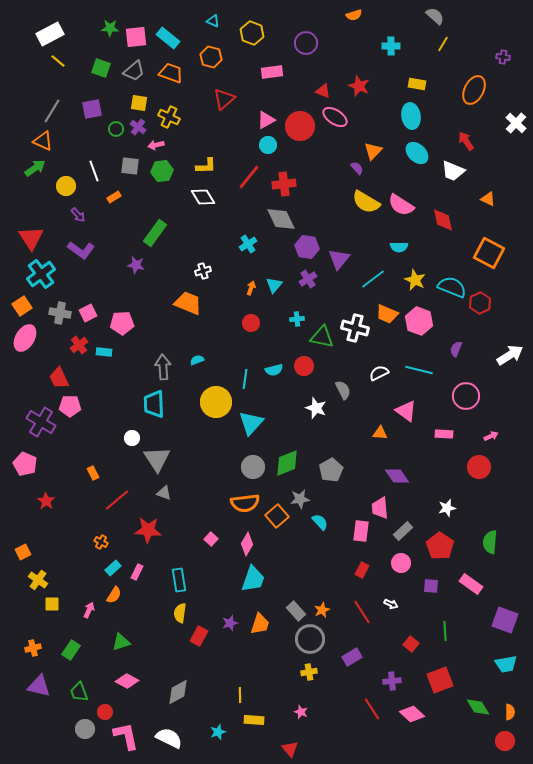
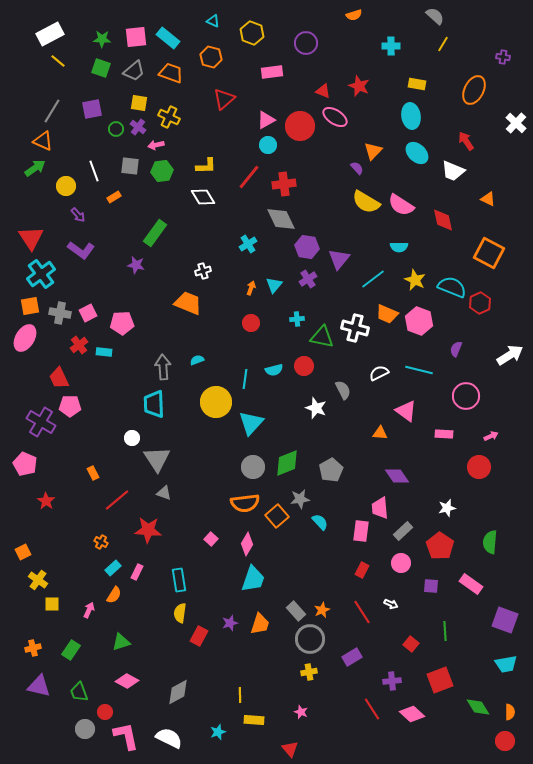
green star at (110, 28): moved 8 px left, 11 px down
orange square at (22, 306): moved 8 px right; rotated 24 degrees clockwise
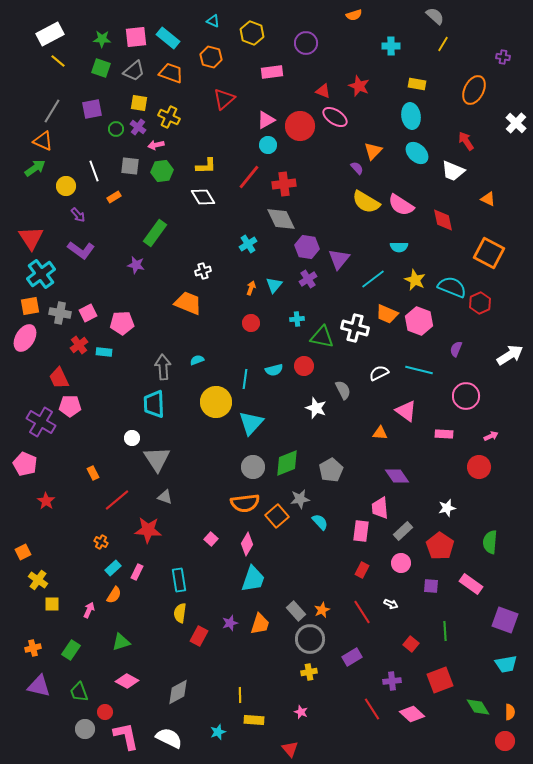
gray triangle at (164, 493): moved 1 px right, 4 px down
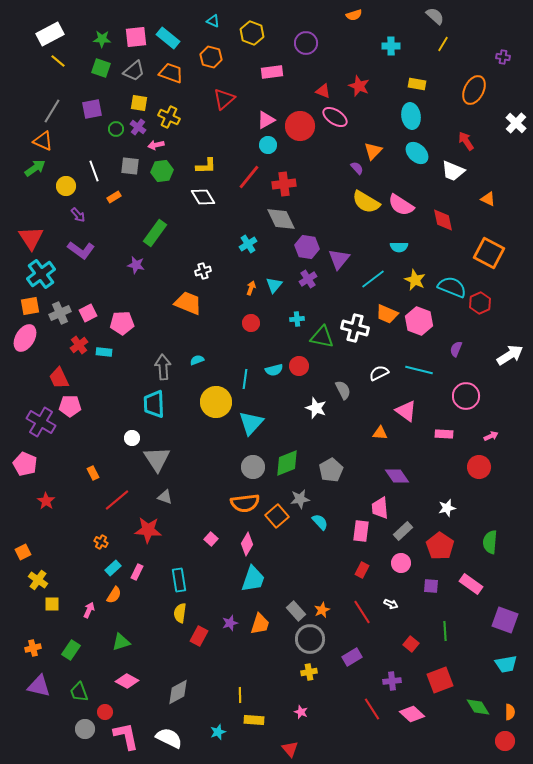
gray cross at (60, 313): rotated 35 degrees counterclockwise
red circle at (304, 366): moved 5 px left
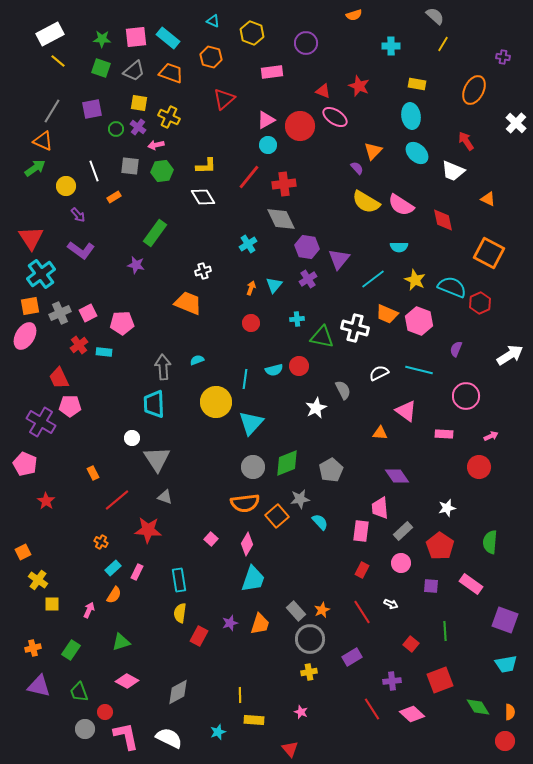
pink ellipse at (25, 338): moved 2 px up
white star at (316, 408): rotated 25 degrees clockwise
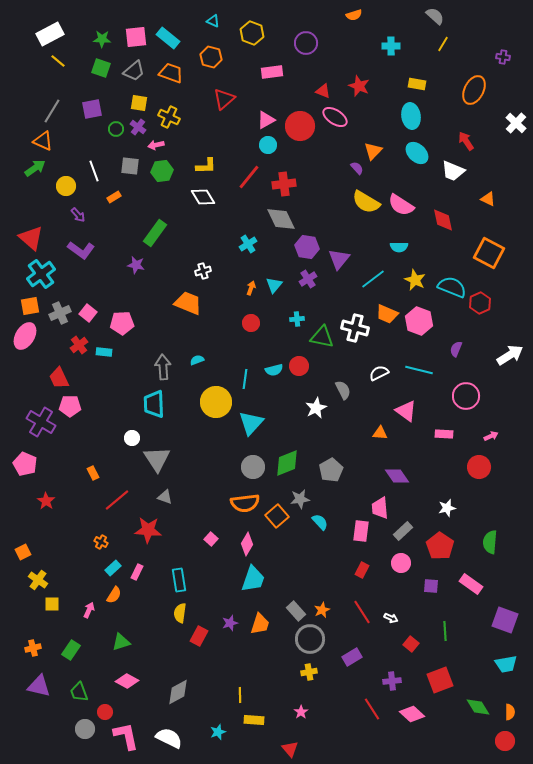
red triangle at (31, 238): rotated 16 degrees counterclockwise
pink square at (88, 313): rotated 24 degrees counterclockwise
white arrow at (391, 604): moved 14 px down
pink star at (301, 712): rotated 16 degrees clockwise
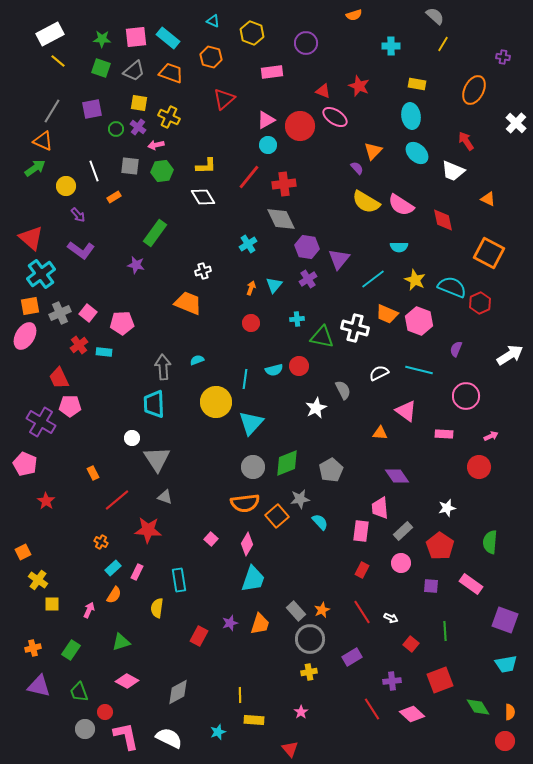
yellow semicircle at (180, 613): moved 23 px left, 5 px up
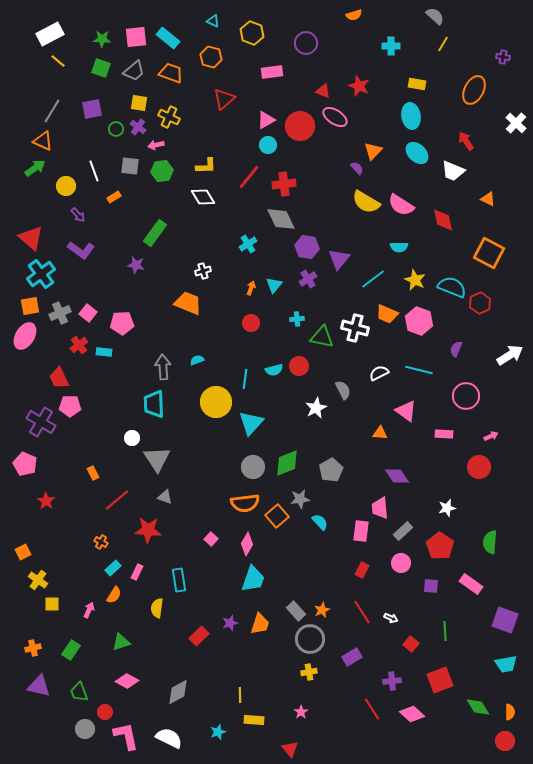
red rectangle at (199, 636): rotated 18 degrees clockwise
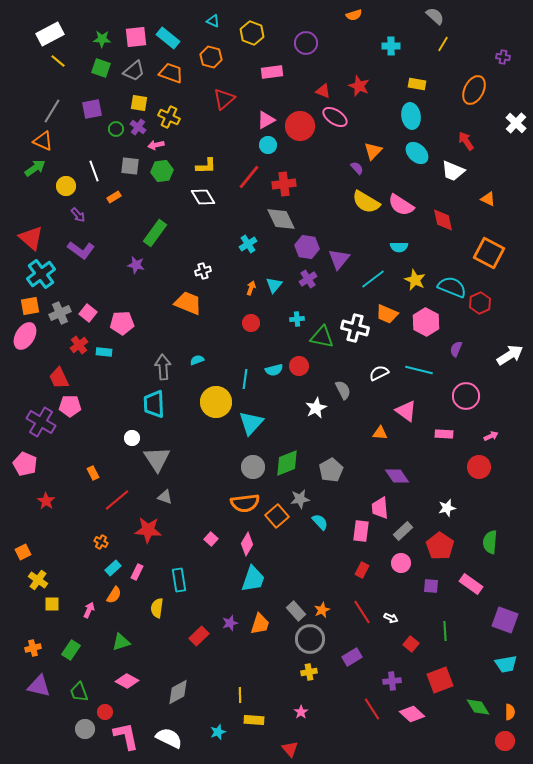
pink hexagon at (419, 321): moved 7 px right, 1 px down; rotated 8 degrees clockwise
